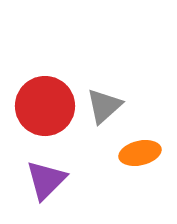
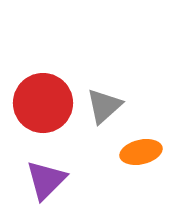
red circle: moved 2 px left, 3 px up
orange ellipse: moved 1 px right, 1 px up
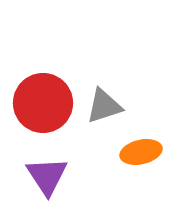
gray triangle: rotated 24 degrees clockwise
purple triangle: moved 1 px right, 4 px up; rotated 18 degrees counterclockwise
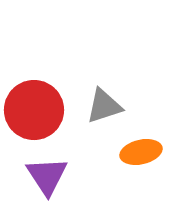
red circle: moved 9 px left, 7 px down
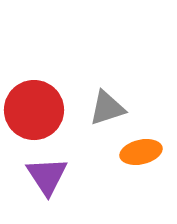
gray triangle: moved 3 px right, 2 px down
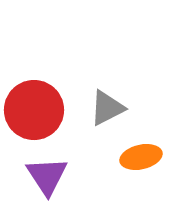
gray triangle: rotated 9 degrees counterclockwise
orange ellipse: moved 5 px down
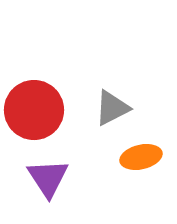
gray triangle: moved 5 px right
purple triangle: moved 1 px right, 2 px down
